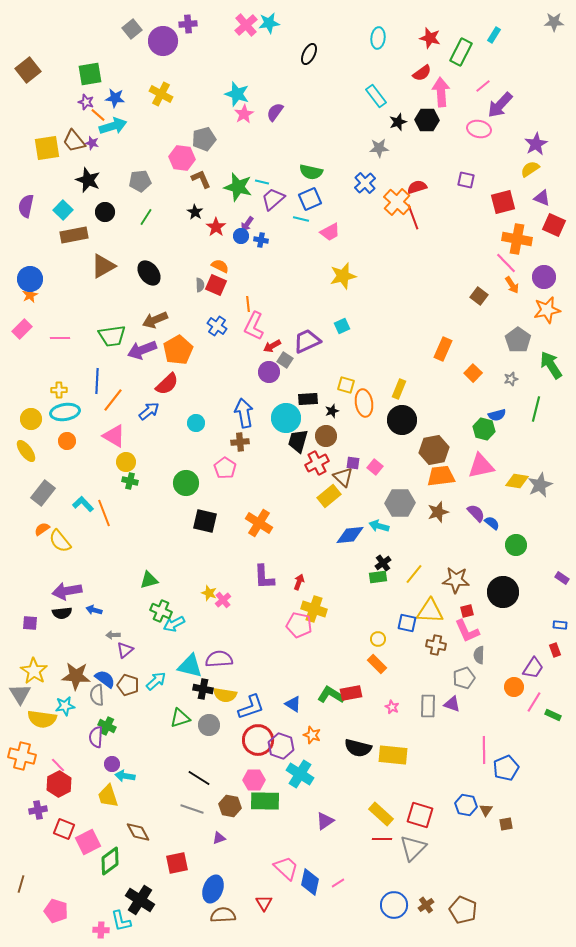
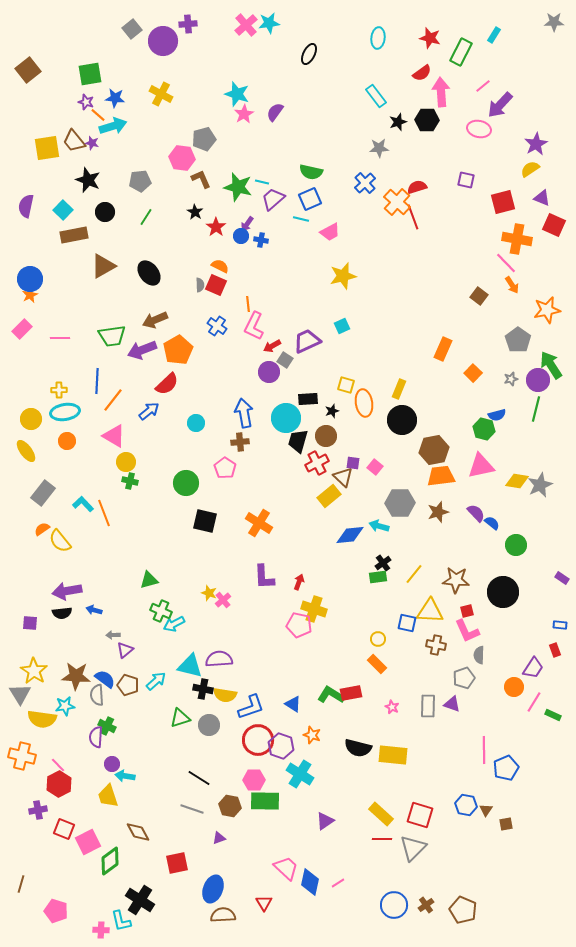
purple circle at (544, 277): moved 6 px left, 103 px down
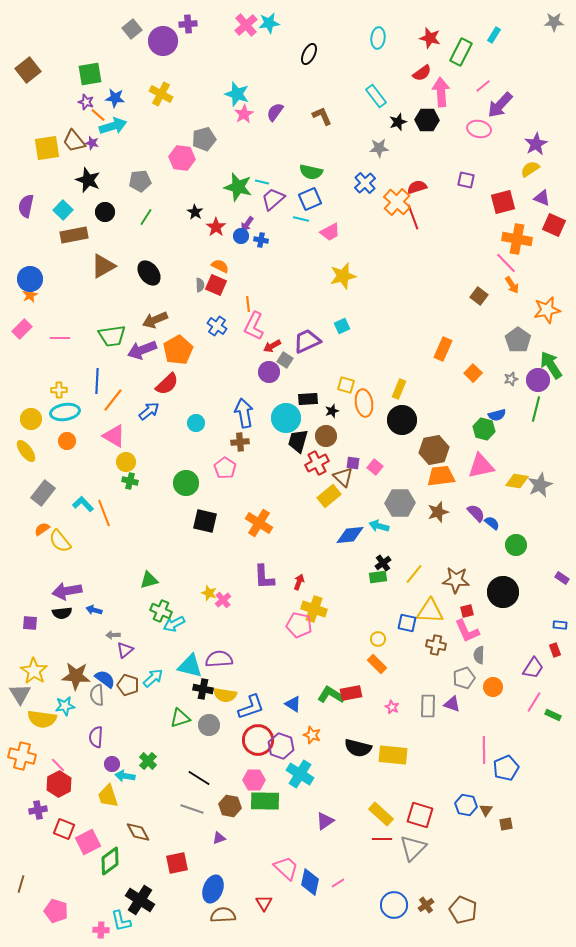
brown L-shape at (201, 179): moved 121 px right, 63 px up
cyan arrow at (156, 681): moved 3 px left, 3 px up
orange circle at (514, 687): moved 21 px left
green cross at (107, 726): moved 41 px right, 35 px down; rotated 18 degrees clockwise
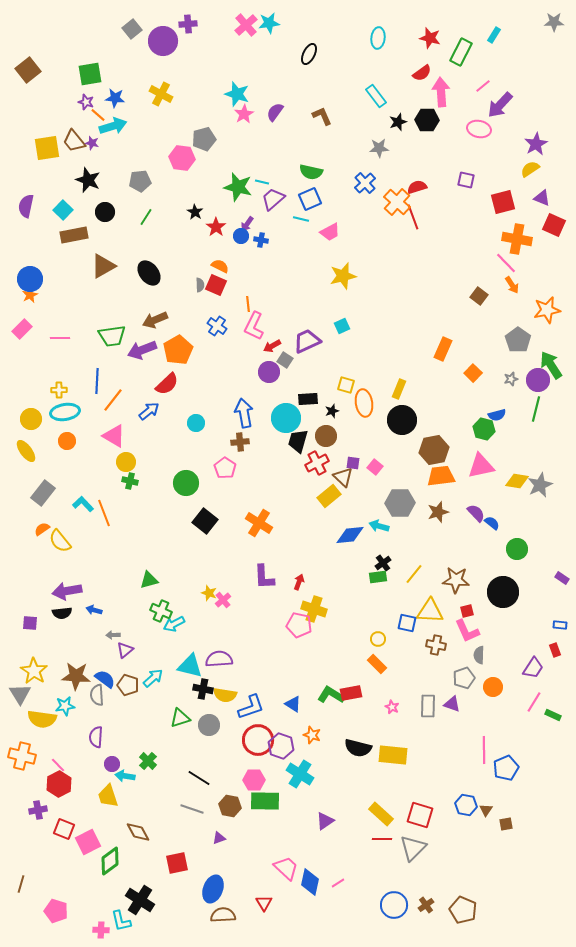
black square at (205, 521): rotated 25 degrees clockwise
green circle at (516, 545): moved 1 px right, 4 px down
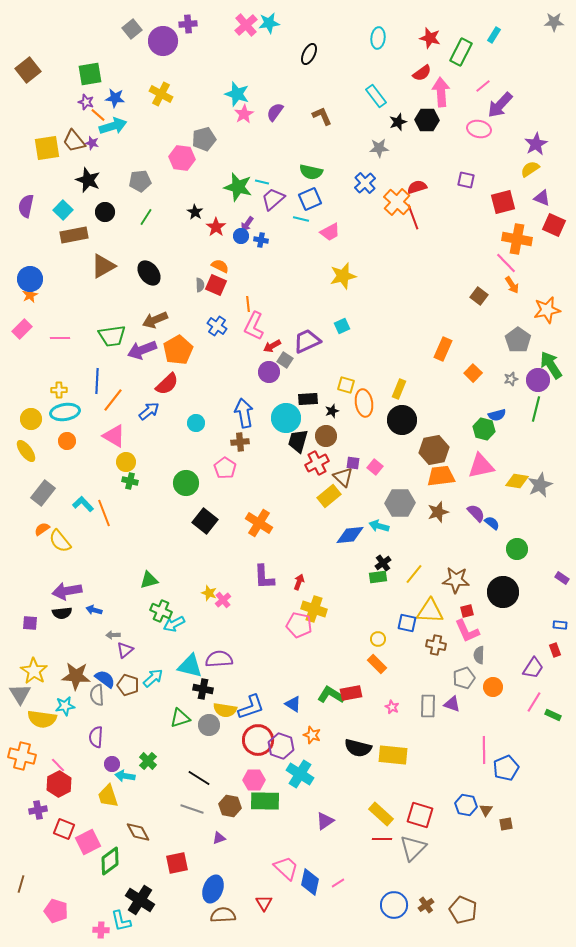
yellow semicircle at (225, 695): moved 15 px down
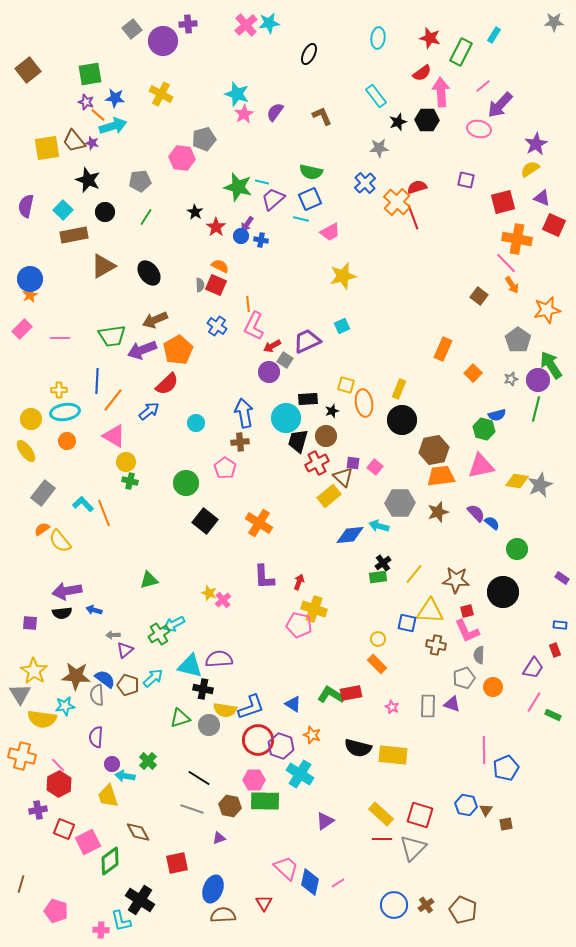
green cross at (161, 611): moved 2 px left, 23 px down; rotated 35 degrees clockwise
